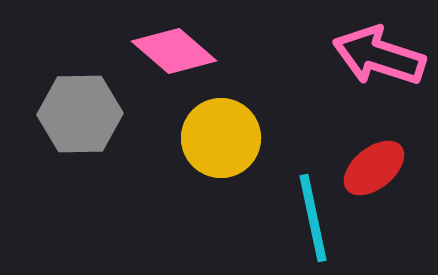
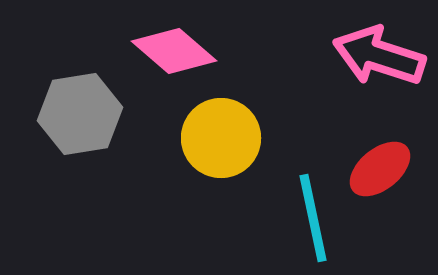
gray hexagon: rotated 8 degrees counterclockwise
red ellipse: moved 6 px right, 1 px down
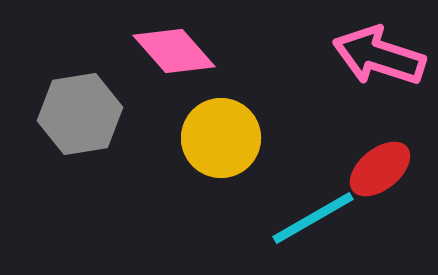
pink diamond: rotated 8 degrees clockwise
cyan line: rotated 72 degrees clockwise
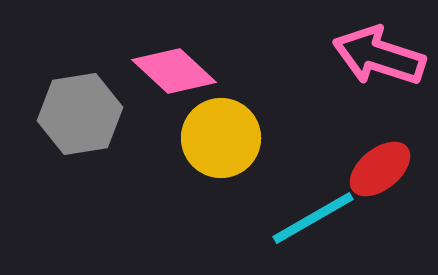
pink diamond: moved 20 px down; rotated 6 degrees counterclockwise
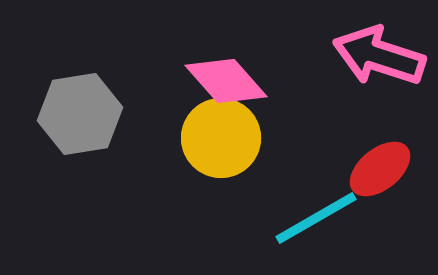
pink diamond: moved 52 px right, 10 px down; rotated 6 degrees clockwise
cyan line: moved 3 px right
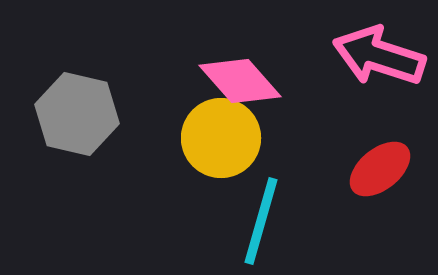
pink diamond: moved 14 px right
gray hexagon: moved 3 px left; rotated 22 degrees clockwise
cyan line: moved 55 px left, 3 px down; rotated 44 degrees counterclockwise
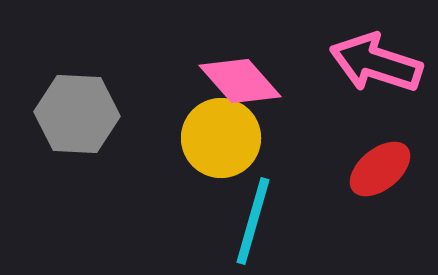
pink arrow: moved 3 px left, 7 px down
gray hexagon: rotated 10 degrees counterclockwise
cyan line: moved 8 px left
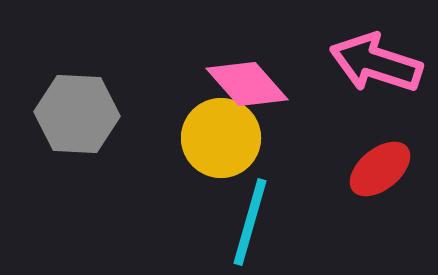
pink diamond: moved 7 px right, 3 px down
cyan line: moved 3 px left, 1 px down
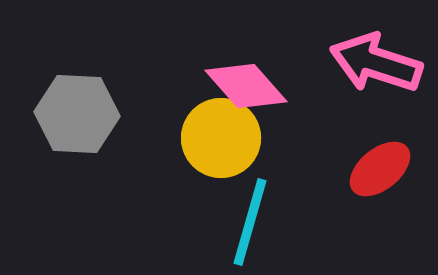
pink diamond: moved 1 px left, 2 px down
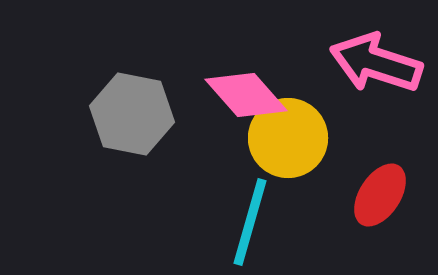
pink diamond: moved 9 px down
gray hexagon: moved 55 px right; rotated 8 degrees clockwise
yellow circle: moved 67 px right
red ellipse: moved 26 px down; rotated 18 degrees counterclockwise
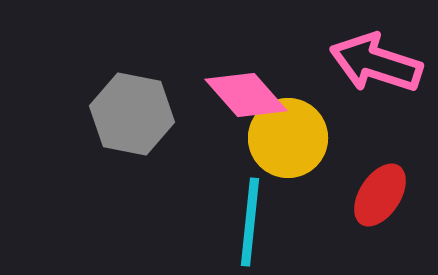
cyan line: rotated 10 degrees counterclockwise
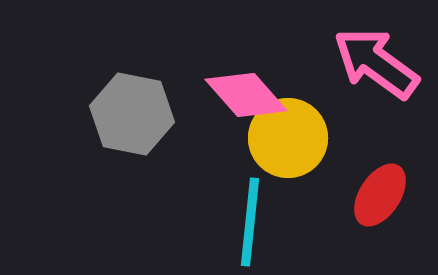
pink arrow: rotated 18 degrees clockwise
